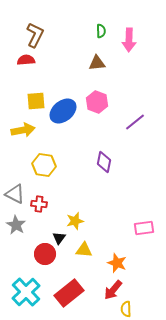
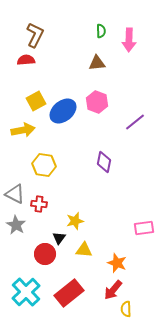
yellow square: rotated 24 degrees counterclockwise
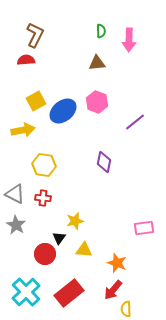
red cross: moved 4 px right, 6 px up
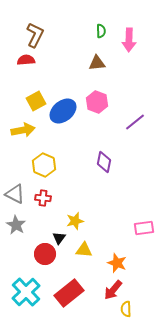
yellow hexagon: rotated 15 degrees clockwise
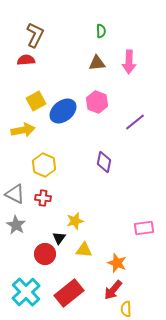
pink arrow: moved 22 px down
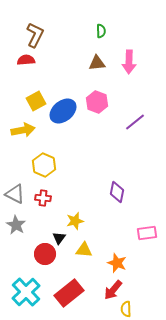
purple diamond: moved 13 px right, 30 px down
pink rectangle: moved 3 px right, 5 px down
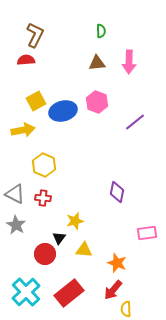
blue ellipse: rotated 24 degrees clockwise
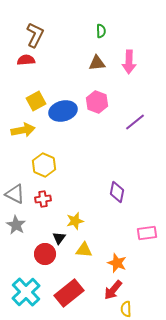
red cross: moved 1 px down; rotated 14 degrees counterclockwise
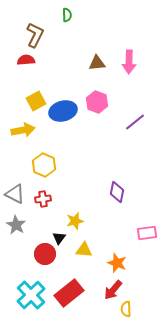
green semicircle: moved 34 px left, 16 px up
cyan cross: moved 5 px right, 3 px down
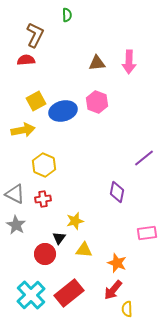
purple line: moved 9 px right, 36 px down
yellow semicircle: moved 1 px right
